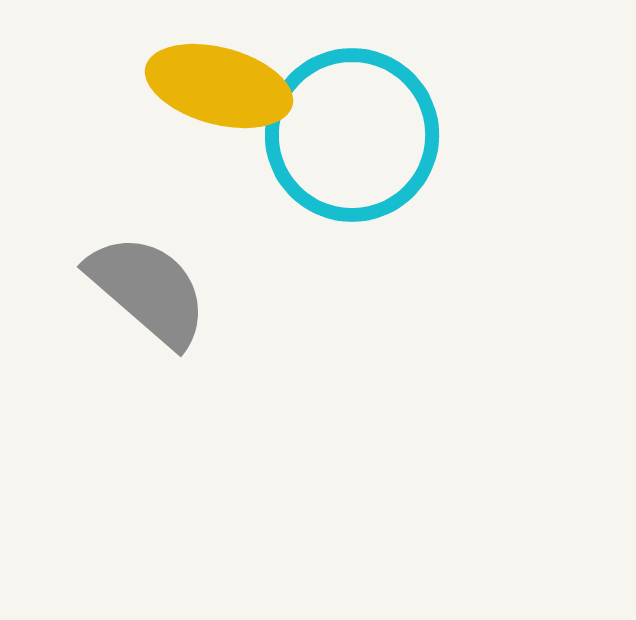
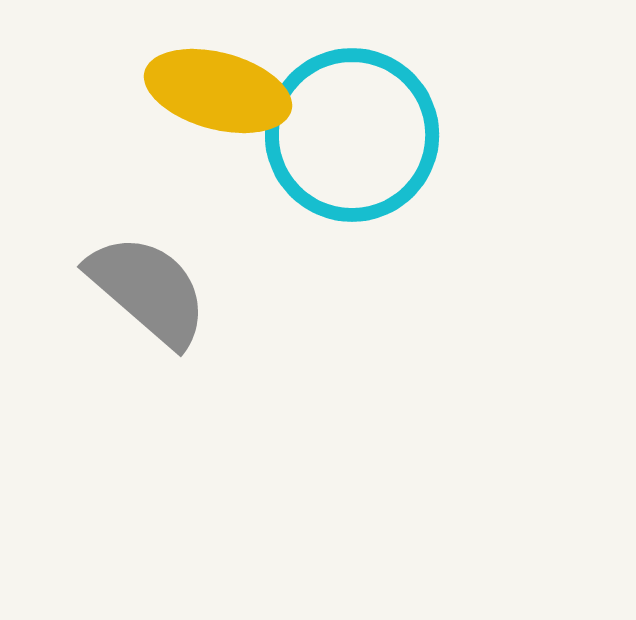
yellow ellipse: moved 1 px left, 5 px down
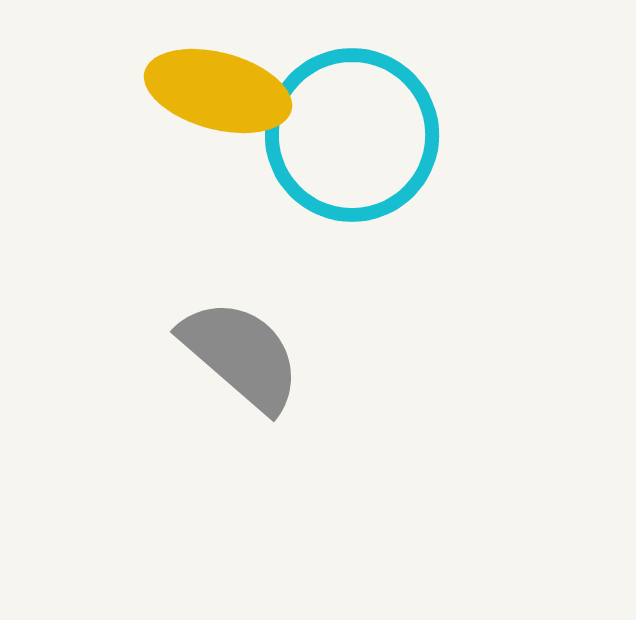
gray semicircle: moved 93 px right, 65 px down
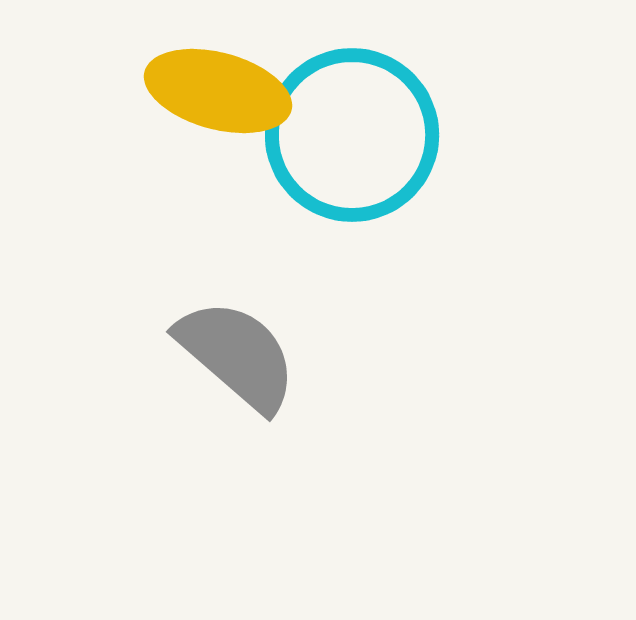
gray semicircle: moved 4 px left
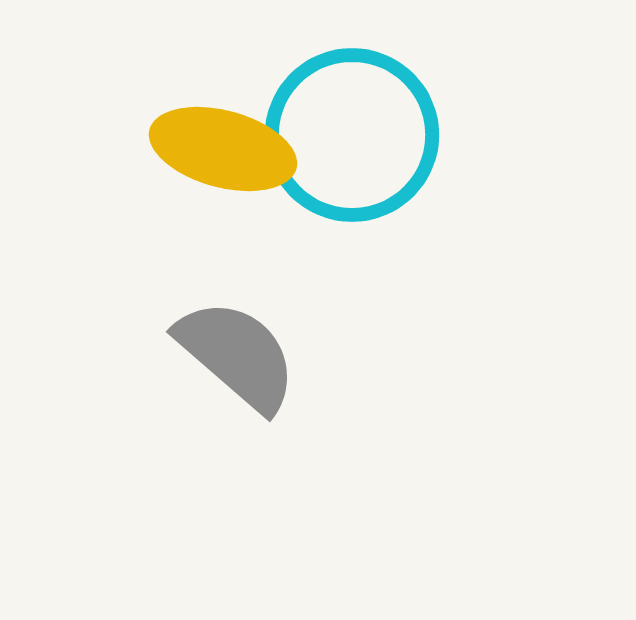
yellow ellipse: moved 5 px right, 58 px down
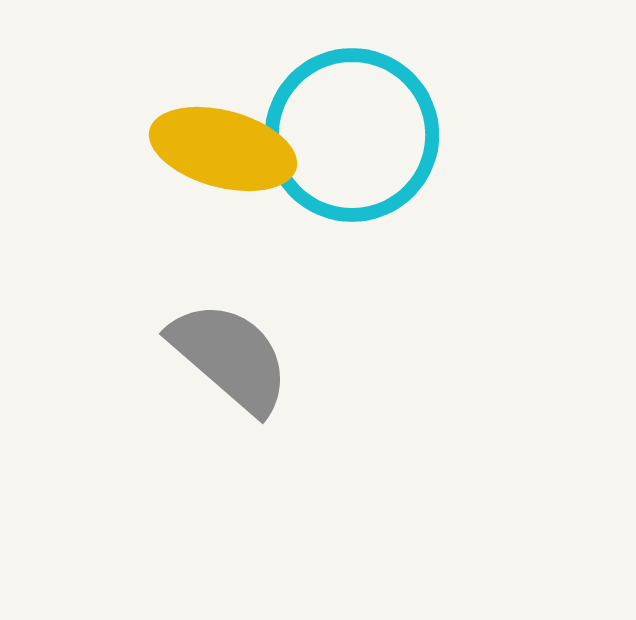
gray semicircle: moved 7 px left, 2 px down
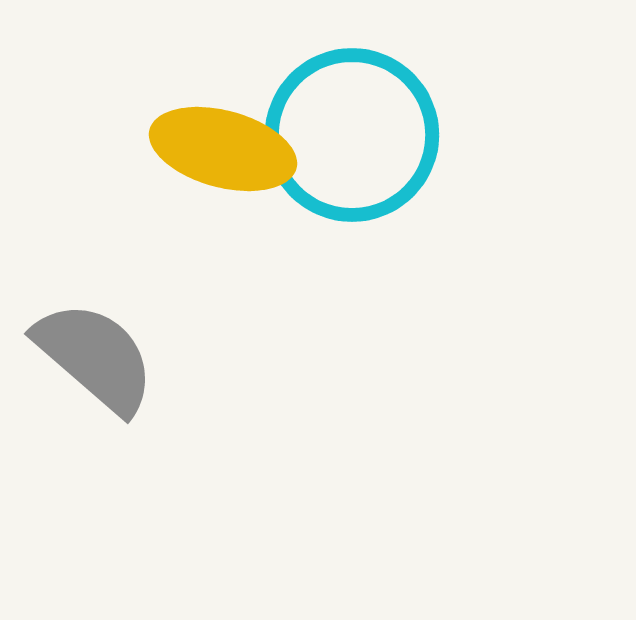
gray semicircle: moved 135 px left
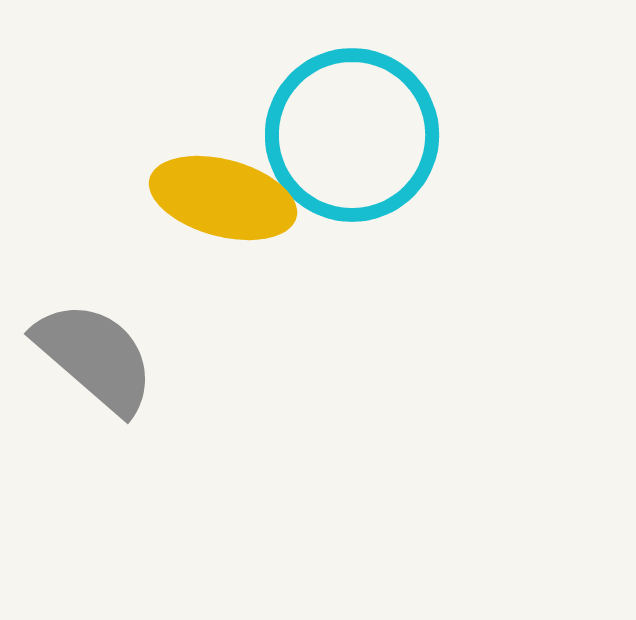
yellow ellipse: moved 49 px down
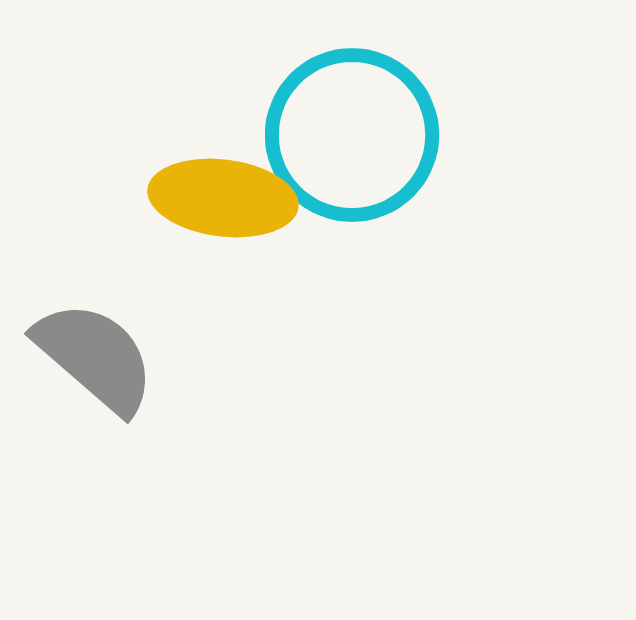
yellow ellipse: rotated 8 degrees counterclockwise
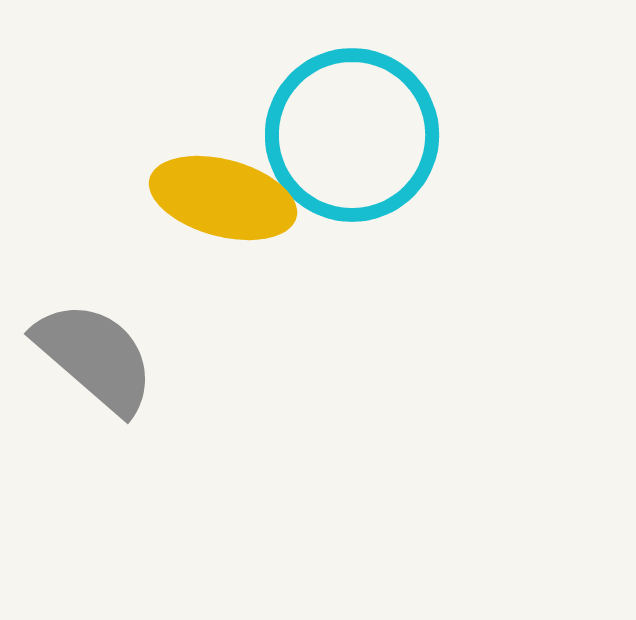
yellow ellipse: rotated 8 degrees clockwise
